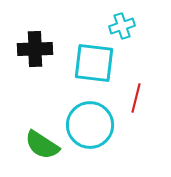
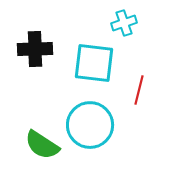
cyan cross: moved 2 px right, 3 px up
red line: moved 3 px right, 8 px up
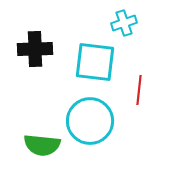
cyan square: moved 1 px right, 1 px up
red line: rotated 8 degrees counterclockwise
cyan circle: moved 4 px up
green semicircle: rotated 27 degrees counterclockwise
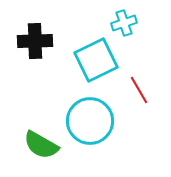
black cross: moved 8 px up
cyan square: moved 1 px right, 2 px up; rotated 33 degrees counterclockwise
red line: rotated 36 degrees counterclockwise
green semicircle: moved 1 px left; rotated 24 degrees clockwise
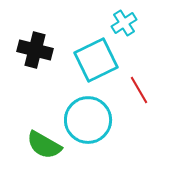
cyan cross: rotated 15 degrees counterclockwise
black cross: moved 9 px down; rotated 16 degrees clockwise
cyan circle: moved 2 px left, 1 px up
green semicircle: moved 3 px right
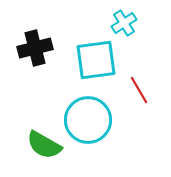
black cross: moved 2 px up; rotated 28 degrees counterclockwise
cyan square: rotated 18 degrees clockwise
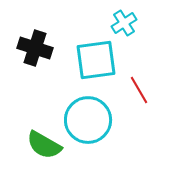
black cross: rotated 32 degrees clockwise
